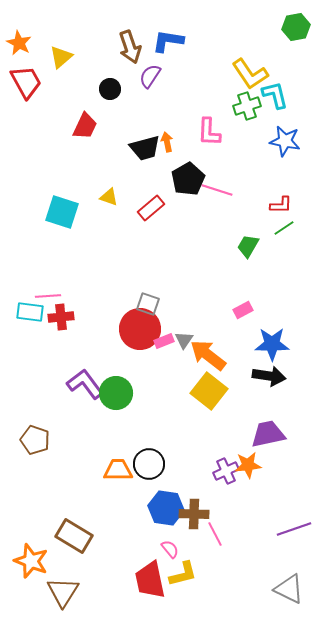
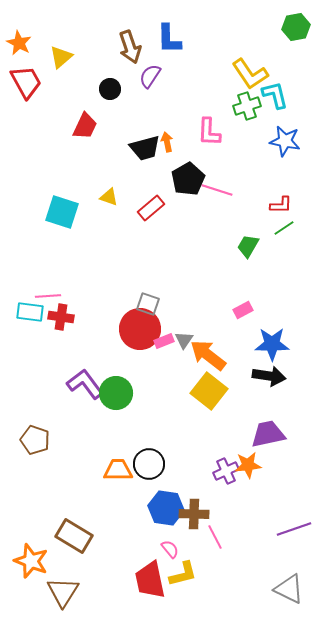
blue L-shape at (168, 41): moved 1 px right, 2 px up; rotated 100 degrees counterclockwise
red cross at (61, 317): rotated 15 degrees clockwise
pink line at (215, 534): moved 3 px down
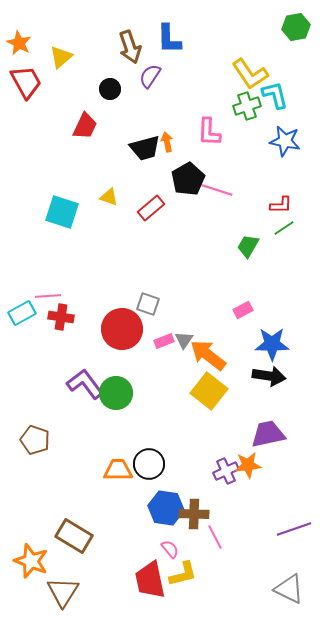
cyan rectangle at (30, 312): moved 8 px left, 1 px down; rotated 36 degrees counterclockwise
red circle at (140, 329): moved 18 px left
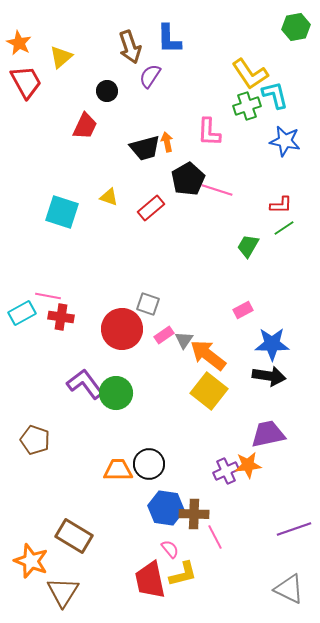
black circle at (110, 89): moved 3 px left, 2 px down
pink line at (48, 296): rotated 15 degrees clockwise
pink rectangle at (164, 341): moved 6 px up; rotated 12 degrees counterclockwise
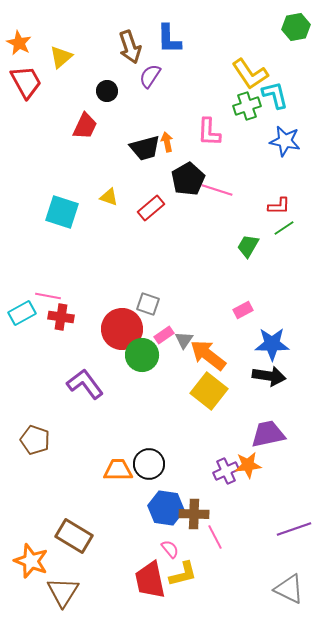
red L-shape at (281, 205): moved 2 px left, 1 px down
green circle at (116, 393): moved 26 px right, 38 px up
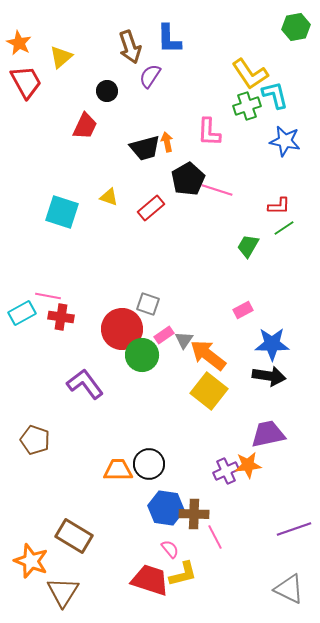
red trapezoid at (150, 580): rotated 120 degrees clockwise
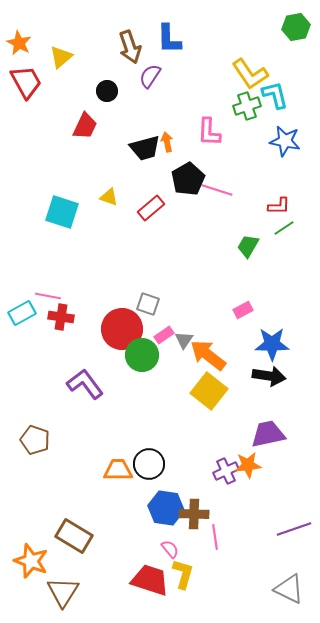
pink line at (215, 537): rotated 20 degrees clockwise
yellow L-shape at (183, 574): rotated 60 degrees counterclockwise
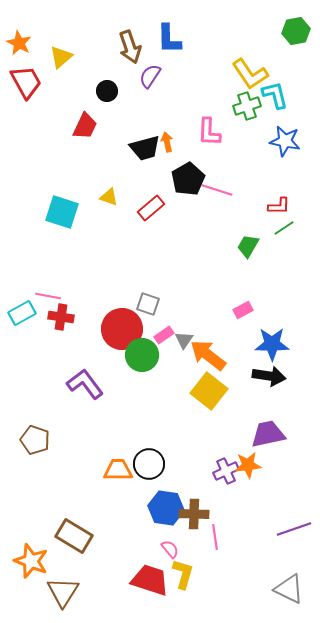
green hexagon at (296, 27): moved 4 px down
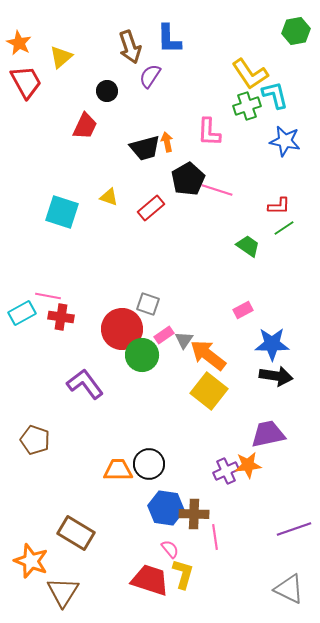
green trapezoid at (248, 246): rotated 95 degrees clockwise
black arrow at (269, 376): moved 7 px right
brown rectangle at (74, 536): moved 2 px right, 3 px up
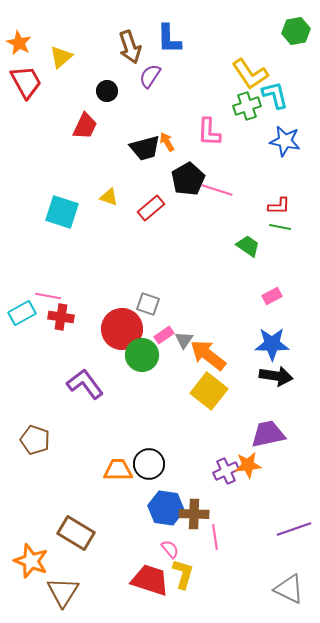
orange arrow at (167, 142): rotated 18 degrees counterclockwise
green line at (284, 228): moved 4 px left, 1 px up; rotated 45 degrees clockwise
pink rectangle at (243, 310): moved 29 px right, 14 px up
